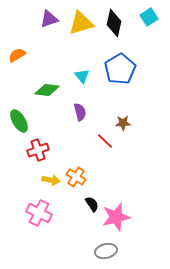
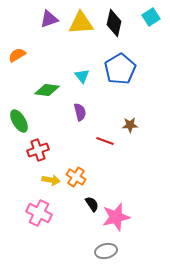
cyan square: moved 2 px right
yellow triangle: rotated 12 degrees clockwise
brown star: moved 7 px right, 2 px down
red line: rotated 24 degrees counterclockwise
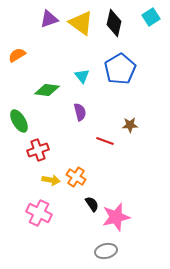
yellow triangle: rotated 40 degrees clockwise
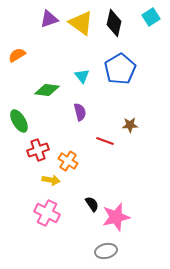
orange cross: moved 8 px left, 16 px up
pink cross: moved 8 px right
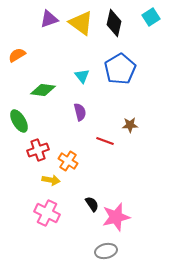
green diamond: moved 4 px left
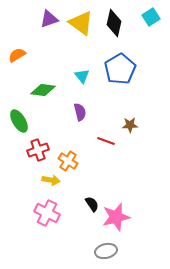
red line: moved 1 px right
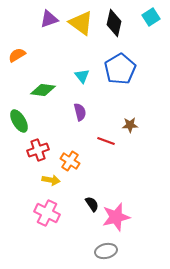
orange cross: moved 2 px right
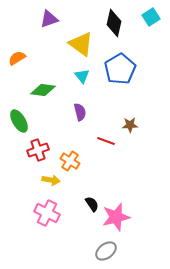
yellow triangle: moved 21 px down
orange semicircle: moved 3 px down
gray ellipse: rotated 25 degrees counterclockwise
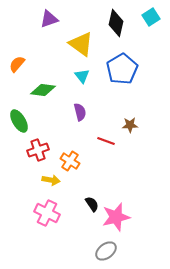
black diamond: moved 2 px right
orange semicircle: moved 6 px down; rotated 18 degrees counterclockwise
blue pentagon: moved 2 px right
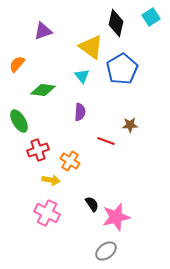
purple triangle: moved 6 px left, 12 px down
yellow triangle: moved 10 px right, 3 px down
purple semicircle: rotated 18 degrees clockwise
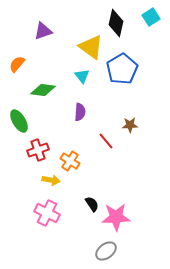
red line: rotated 30 degrees clockwise
pink star: rotated 12 degrees clockwise
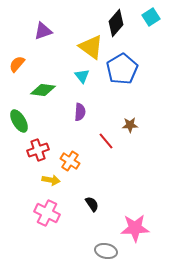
black diamond: rotated 28 degrees clockwise
pink star: moved 19 px right, 11 px down
gray ellipse: rotated 50 degrees clockwise
